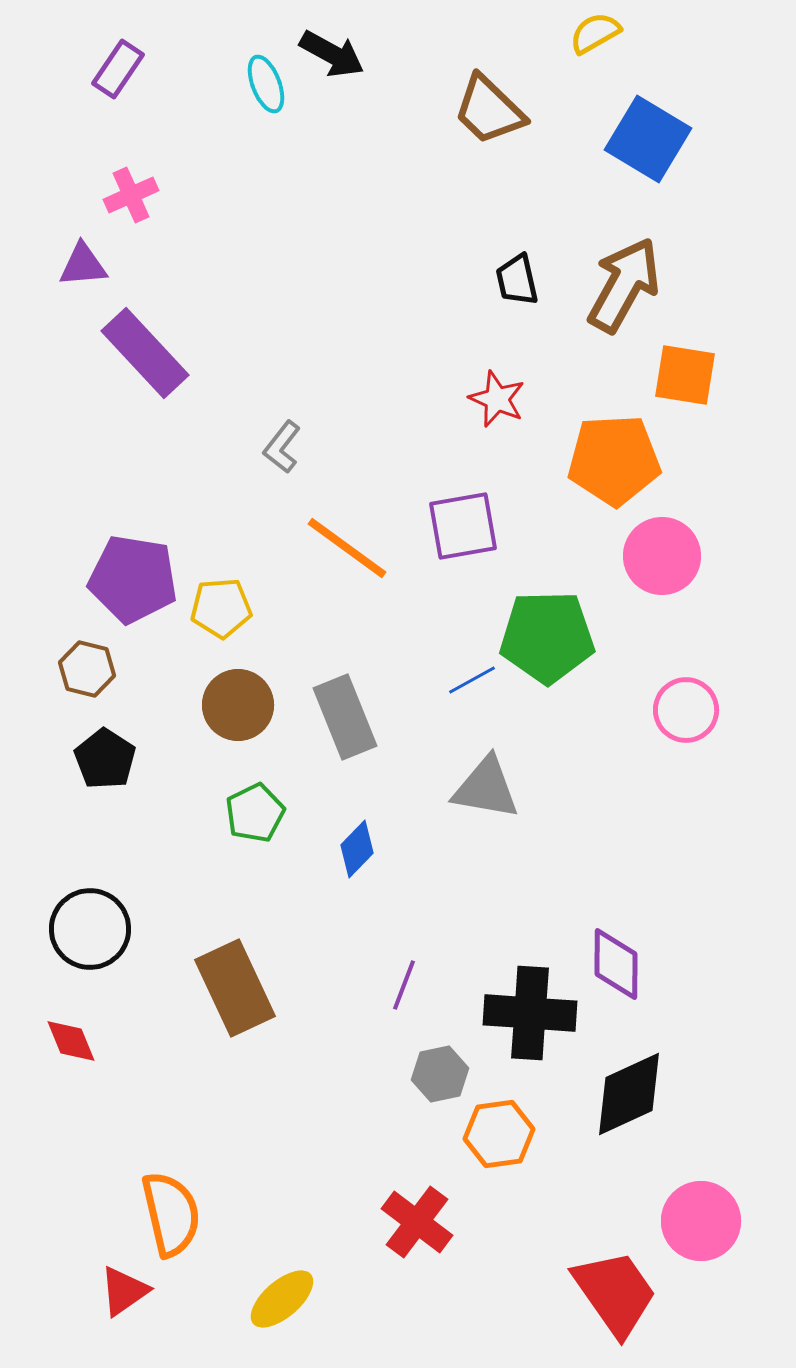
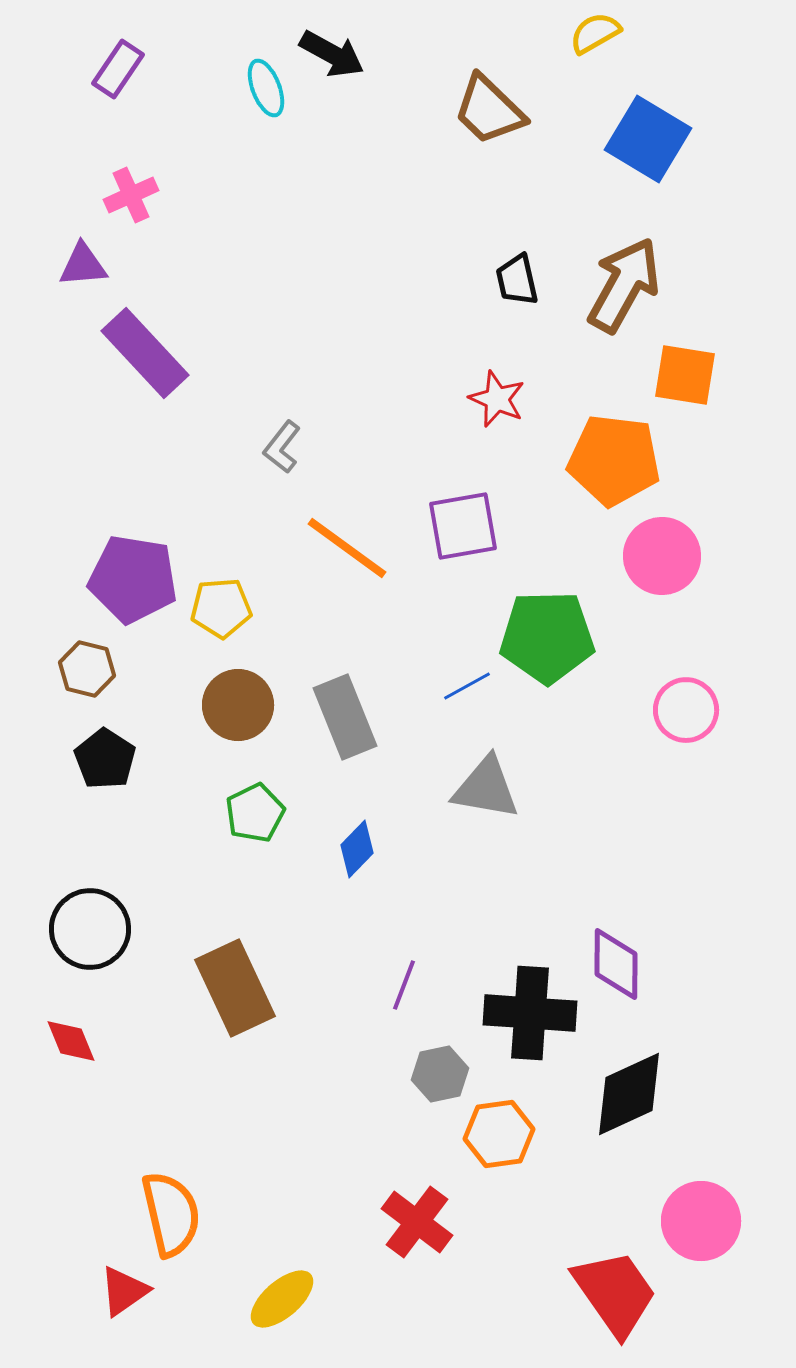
cyan ellipse at (266, 84): moved 4 px down
orange pentagon at (614, 460): rotated 10 degrees clockwise
blue line at (472, 680): moved 5 px left, 6 px down
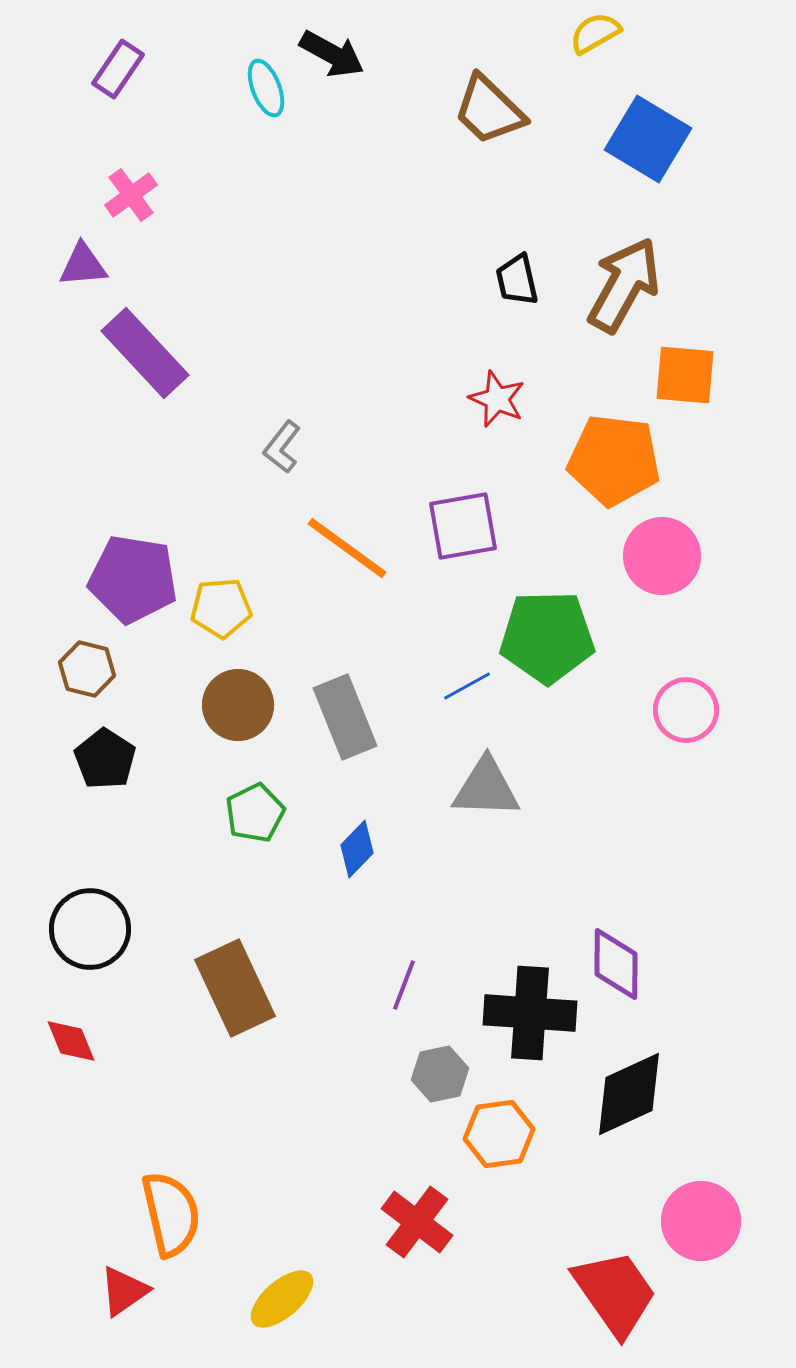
pink cross at (131, 195): rotated 12 degrees counterclockwise
orange square at (685, 375): rotated 4 degrees counterclockwise
gray triangle at (486, 788): rotated 8 degrees counterclockwise
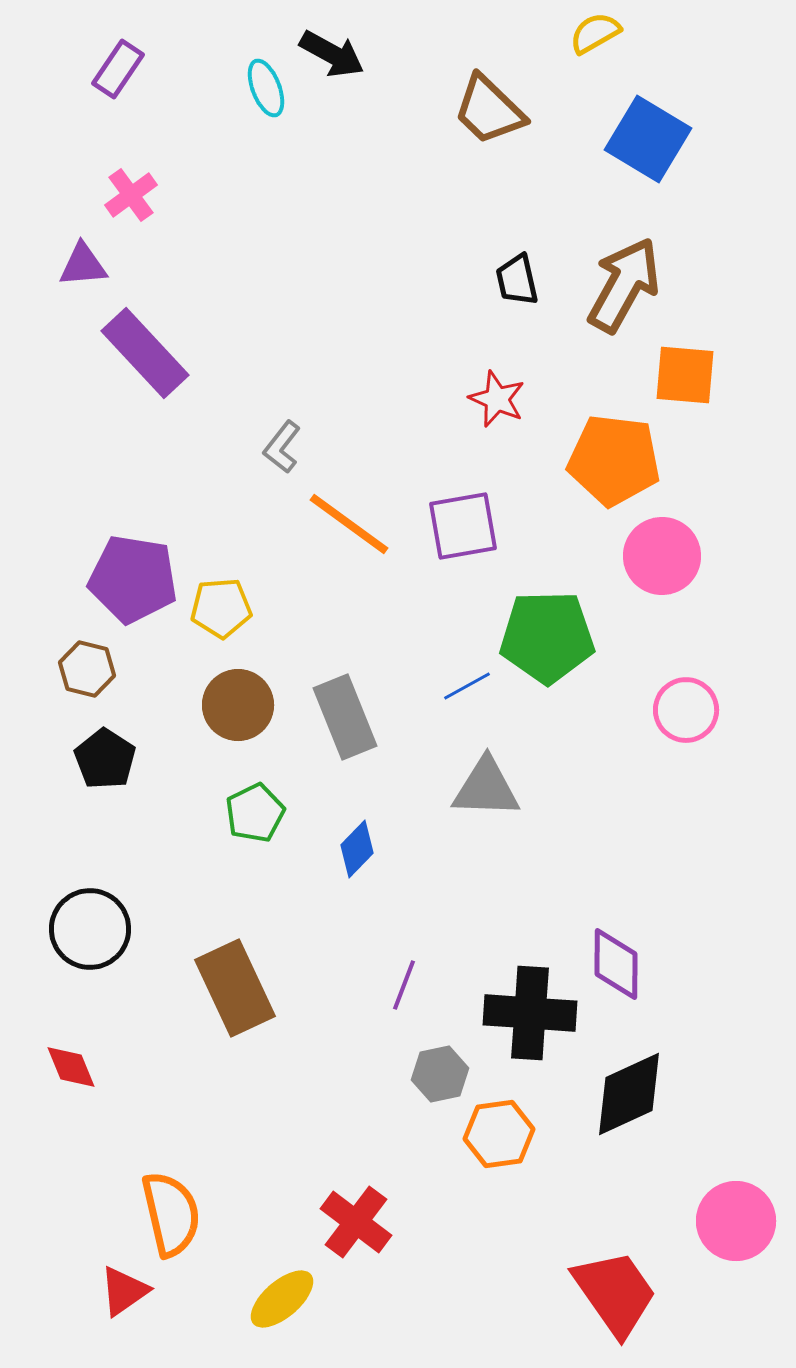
orange line at (347, 548): moved 2 px right, 24 px up
red diamond at (71, 1041): moved 26 px down
pink circle at (701, 1221): moved 35 px right
red cross at (417, 1222): moved 61 px left
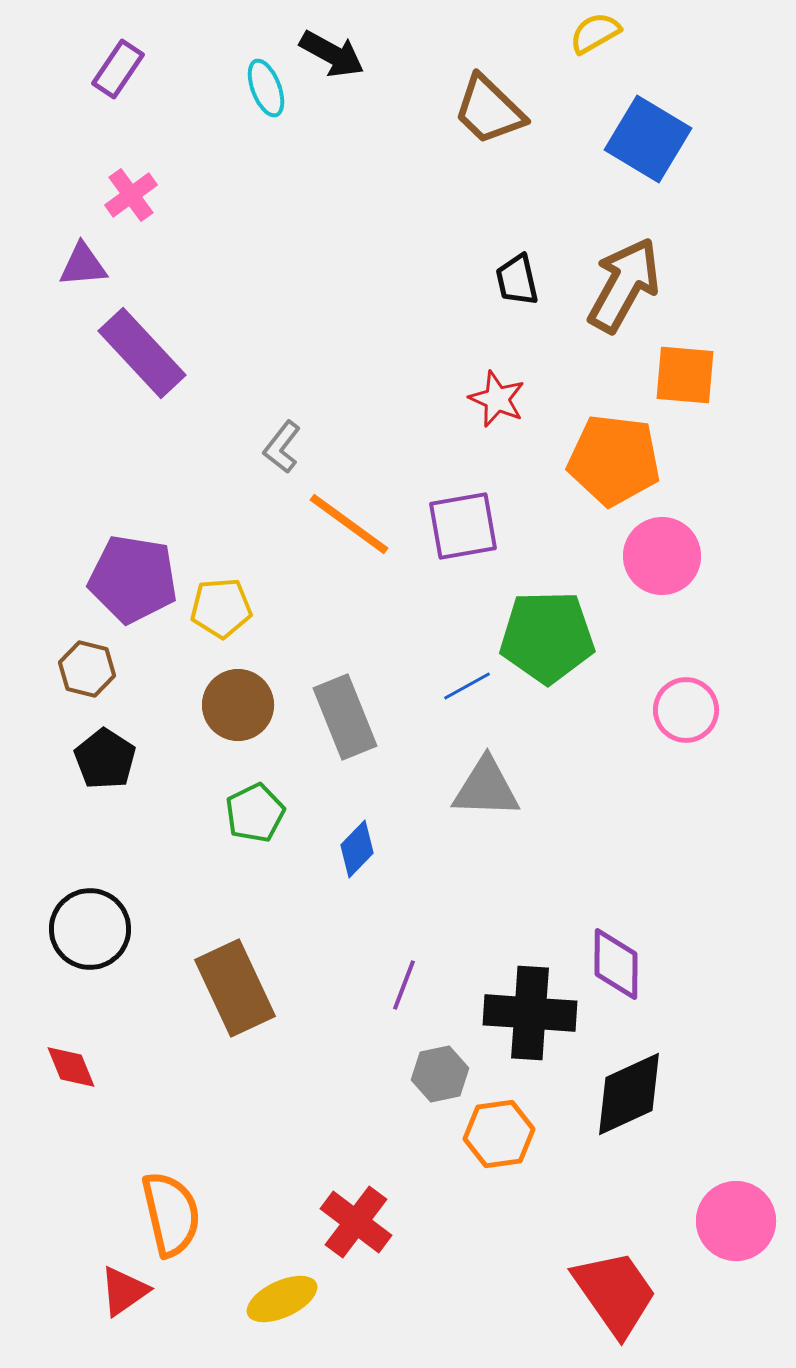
purple rectangle at (145, 353): moved 3 px left
yellow ellipse at (282, 1299): rotated 16 degrees clockwise
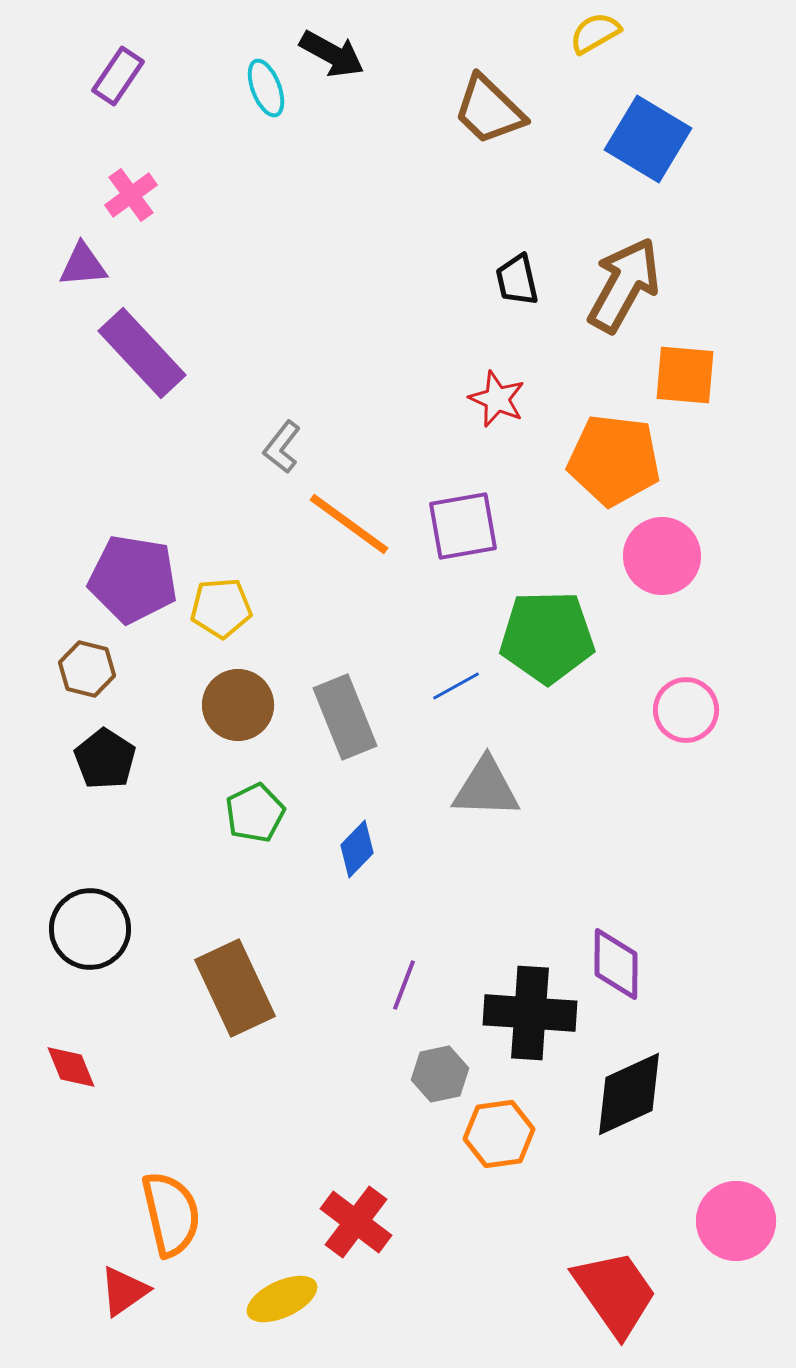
purple rectangle at (118, 69): moved 7 px down
blue line at (467, 686): moved 11 px left
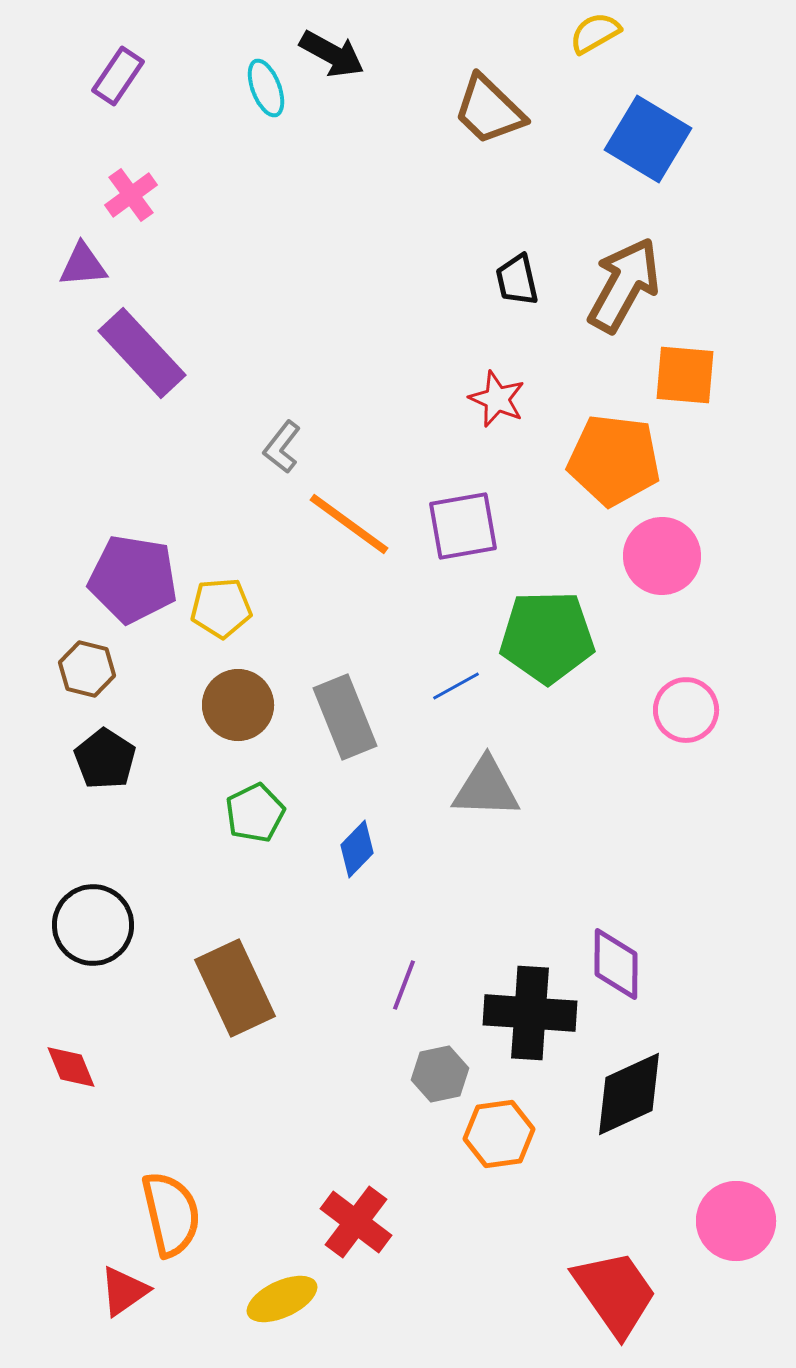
black circle at (90, 929): moved 3 px right, 4 px up
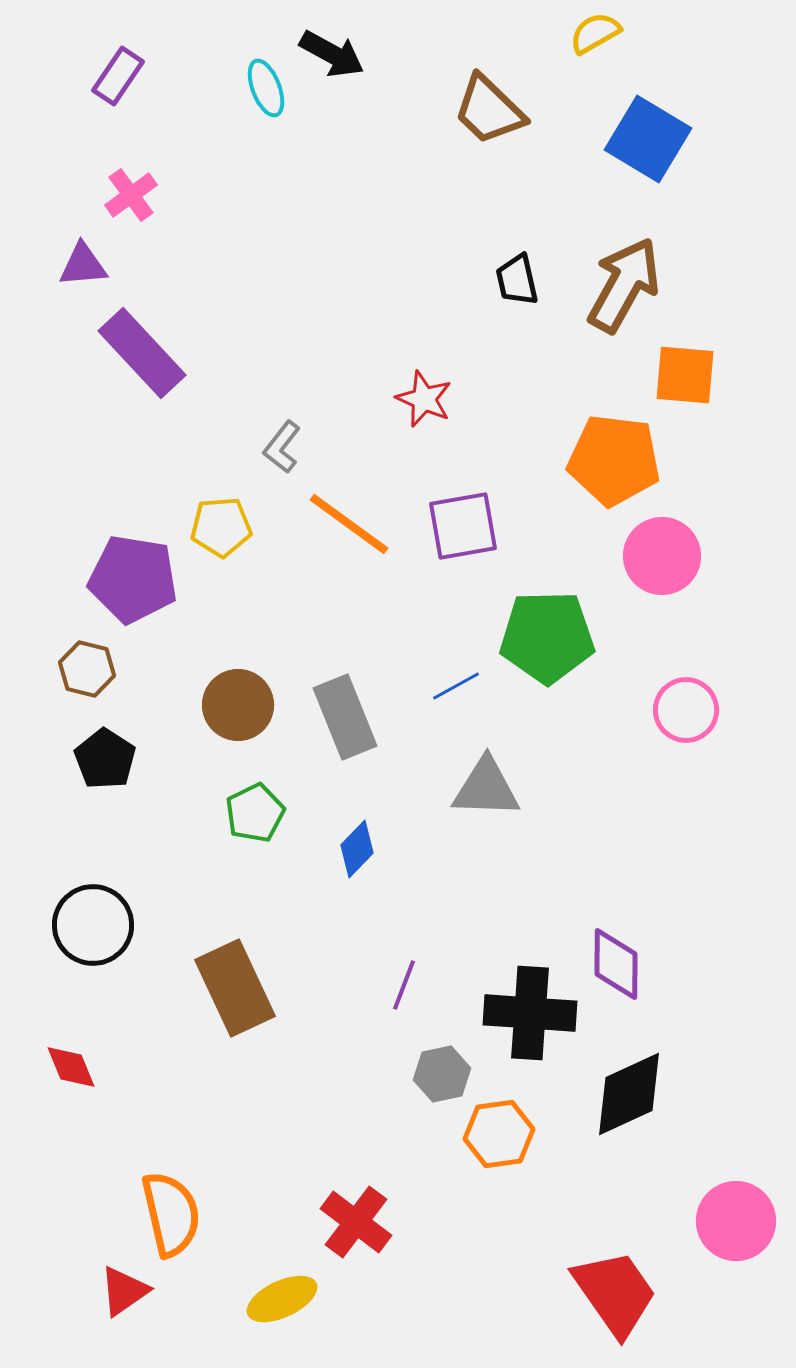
red star at (497, 399): moved 73 px left
yellow pentagon at (221, 608): moved 81 px up
gray hexagon at (440, 1074): moved 2 px right
